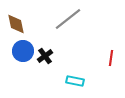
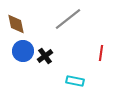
red line: moved 10 px left, 5 px up
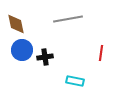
gray line: rotated 28 degrees clockwise
blue circle: moved 1 px left, 1 px up
black cross: moved 1 px down; rotated 28 degrees clockwise
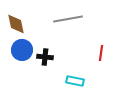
black cross: rotated 14 degrees clockwise
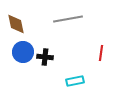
blue circle: moved 1 px right, 2 px down
cyan rectangle: rotated 24 degrees counterclockwise
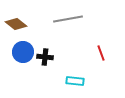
brown diamond: rotated 40 degrees counterclockwise
red line: rotated 28 degrees counterclockwise
cyan rectangle: rotated 18 degrees clockwise
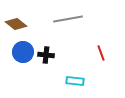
black cross: moved 1 px right, 2 px up
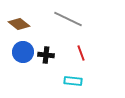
gray line: rotated 36 degrees clockwise
brown diamond: moved 3 px right
red line: moved 20 px left
cyan rectangle: moved 2 px left
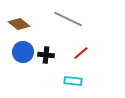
red line: rotated 70 degrees clockwise
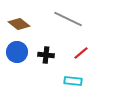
blue circle: moved 6 px left
